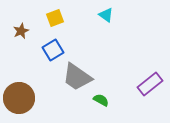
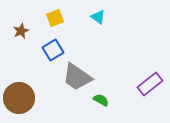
cyan triangle: moved 8 px left, 2 px down
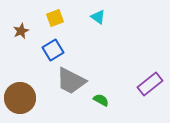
gray trapezoid: moved 6 px left, 4 px down; rotated 8 degrees counterclockwise
brown circle: moved 1 px right
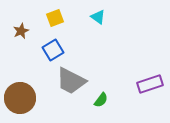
purple rectangle: rotated 20 degrees clockwise
green semicircle: rotated 98 degrees clockwise
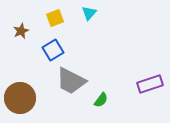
cyan triangle: moved 9 px left, 4 px up; rotated 35 degrees clockwise
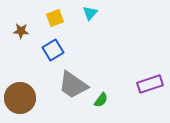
cyan triangle: moved 1 px right
brown star: rotated 28 degrees clockwise
gray trapezoid: moved 2 px right, 4 px down; rotated 8 degrees clockwise
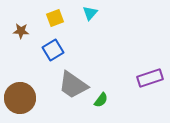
purple rectangle: moved 6 px up
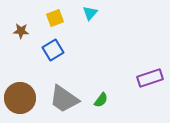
gray trapezoid: moved 9 px left, 14 px down
